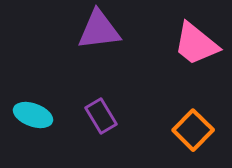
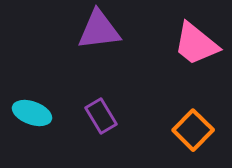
cyan ellipse: moved 1 px left, 2 px up
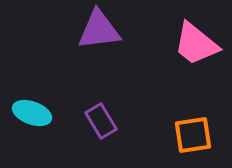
purple rectangle: moved 5 px down
orange square: moved 5 px down; rotated 36 degrees clockwise
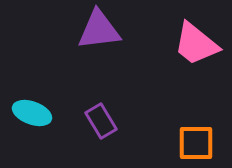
orange square: moved 3 px right, 8 px down; rotated 9 degrees clockwise
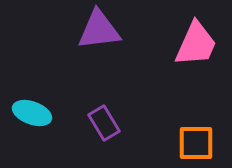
pink trapezoid: rotated 105 degrees counterclockwise
purple rectangle: moved 3 px right, 2 px down
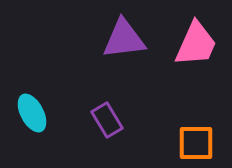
purple triangle: moved 25 px right, 9 px down
cyan ellipse: rotated 42 degrees clockwise
purple rectangle: moved 3 px right, 3 px up
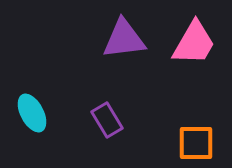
pink trapezoid: moved 2 px left, 1 px up; rotated 6 degrees clockwise
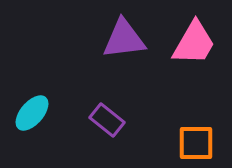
cyan ellipse: rotated 69 degrees clockwise
purple rectangle: rotated 20 degrees counterclockwise
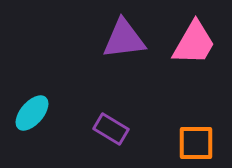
purple rectangle: moved 4 px right, 9 px down; rotated 8 degrees counterclockwise
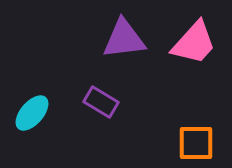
pink trapezoid: rotated 12 degrees clockwise
purple rectangle: moved 10 px left, 27 px up
